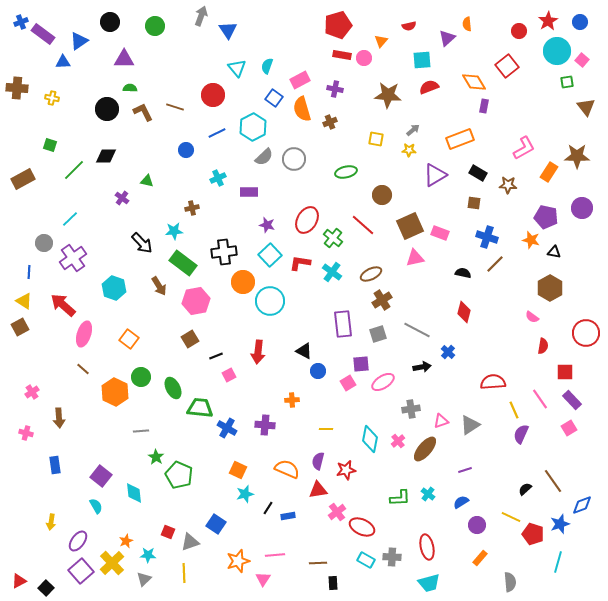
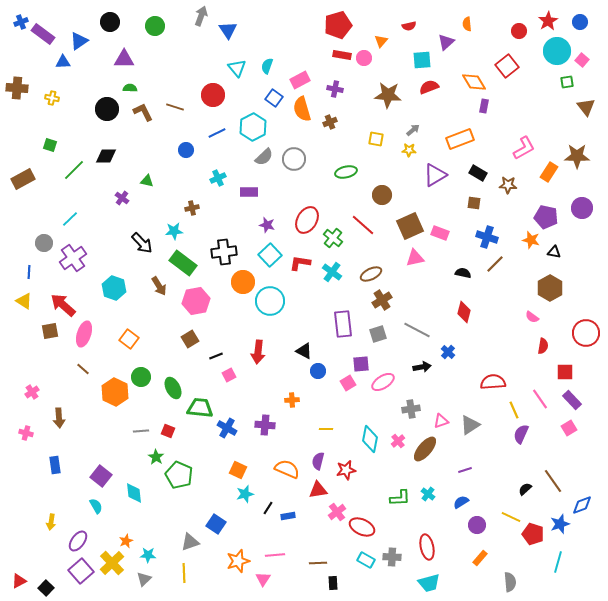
purple triangle at (447, 38): moved 1 px left, 4 px down
brown square at (20, 327): moved 30 px right, 4 px down; rotated 18 degrees clockwise
red square at (168, 532): moved 101 px up
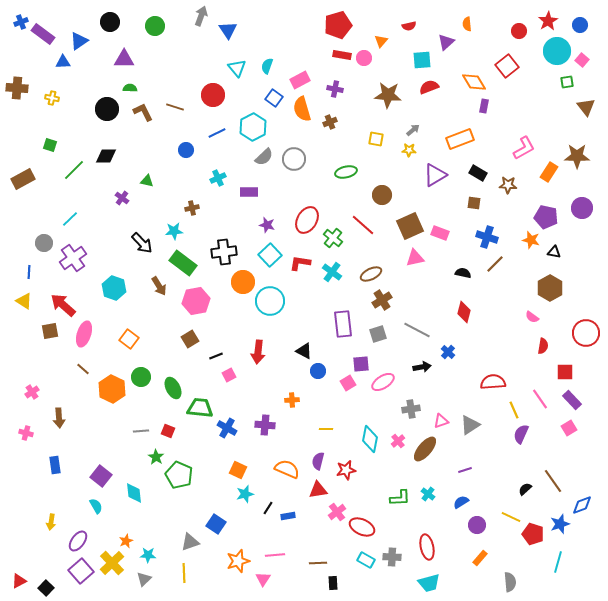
blue circle at (580, 22): moved 3 px down
orange hexagon at (115, 392): moved 3 px left, 3 px up
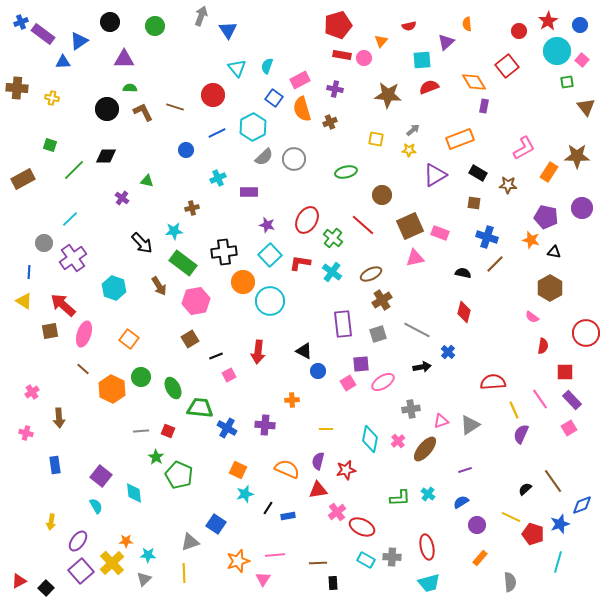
orange star at (126, 541): rotated 24 degrees clockwise
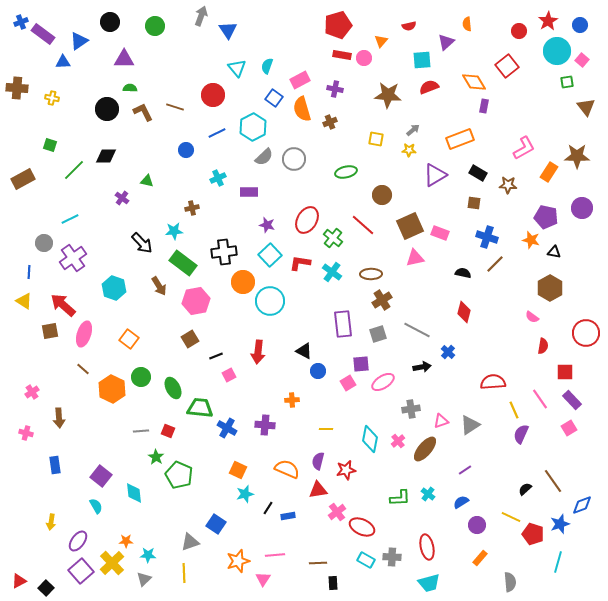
cyan line at (70, 219): rotated 18 degrees clockwise
brown ellipse at (371, 274): rotated 25 degrees clockwise
purple line at (465, 470): rotated 16 degrees counterclockwise
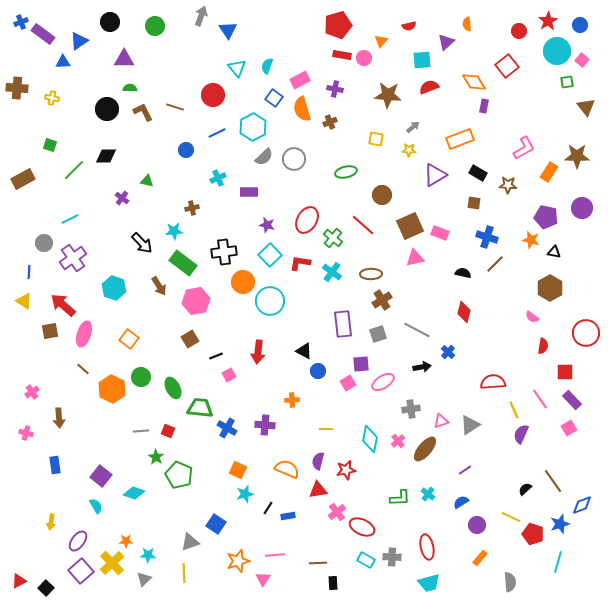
gray arrow at (413, 130): moved 3 px up
cyan diamond at (134, 493): rotated 65 degrees counterclockwise
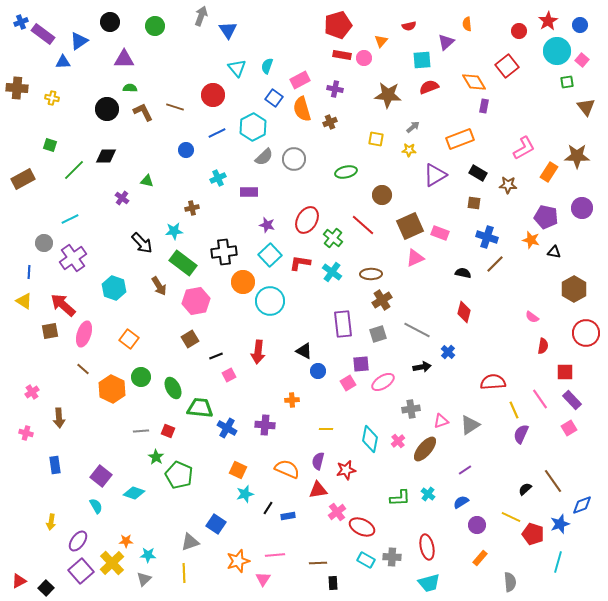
pink triangle at (415, 258): rotated 12 degrees counterclockwise
brown hexagon at (550, 288): moved 24 px right, 1 px down
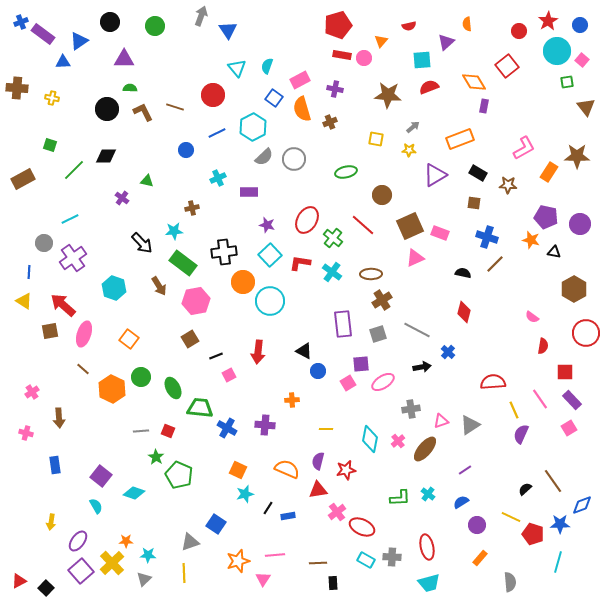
purple circle at (582, 208): moved 2 px left, 16 px down
blue star at (560, 524): rotated 18 degrees clockwise
